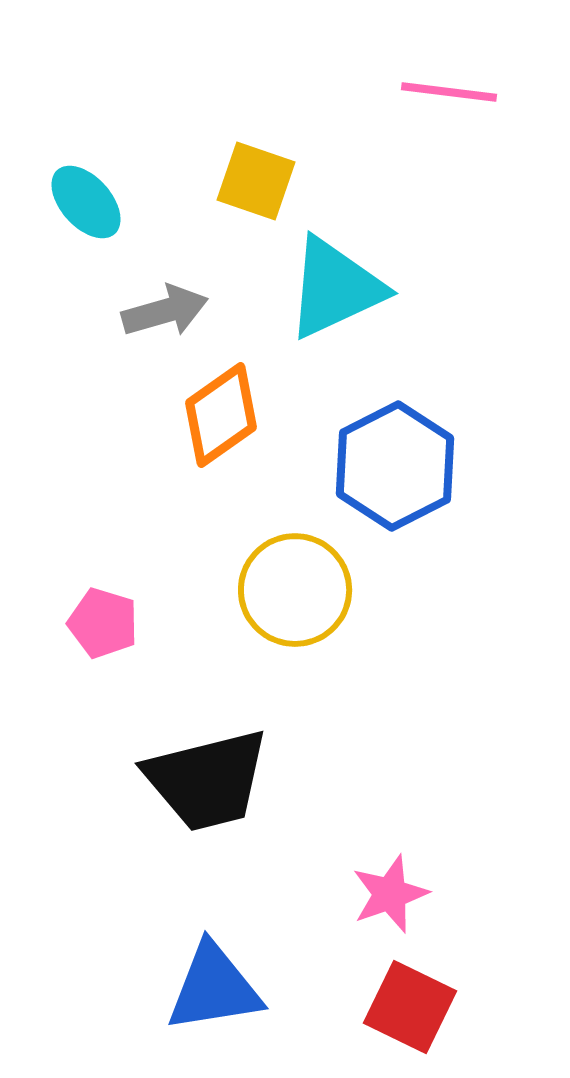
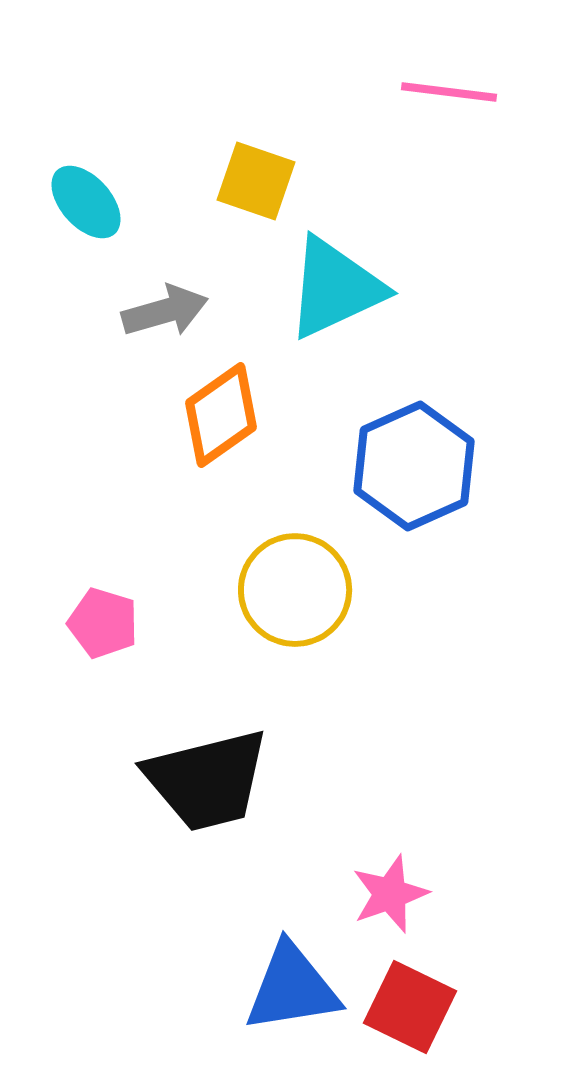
blue hexagon: moved 19 px right; rotated 3 degrees clockwise
blue triangle: moved 78 px right
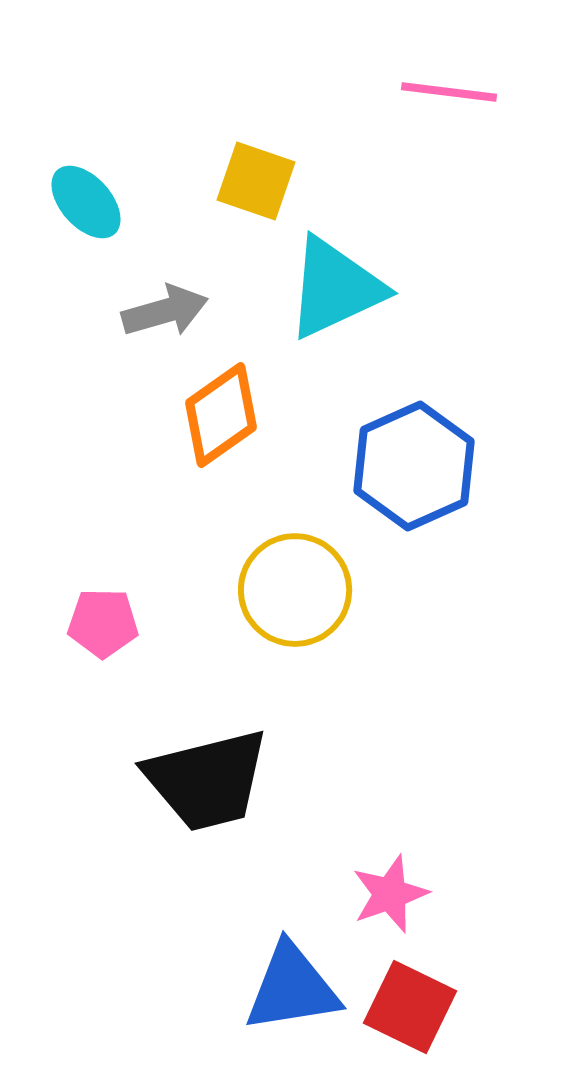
pink pentagon: rotated 16 degrees counterclockwise
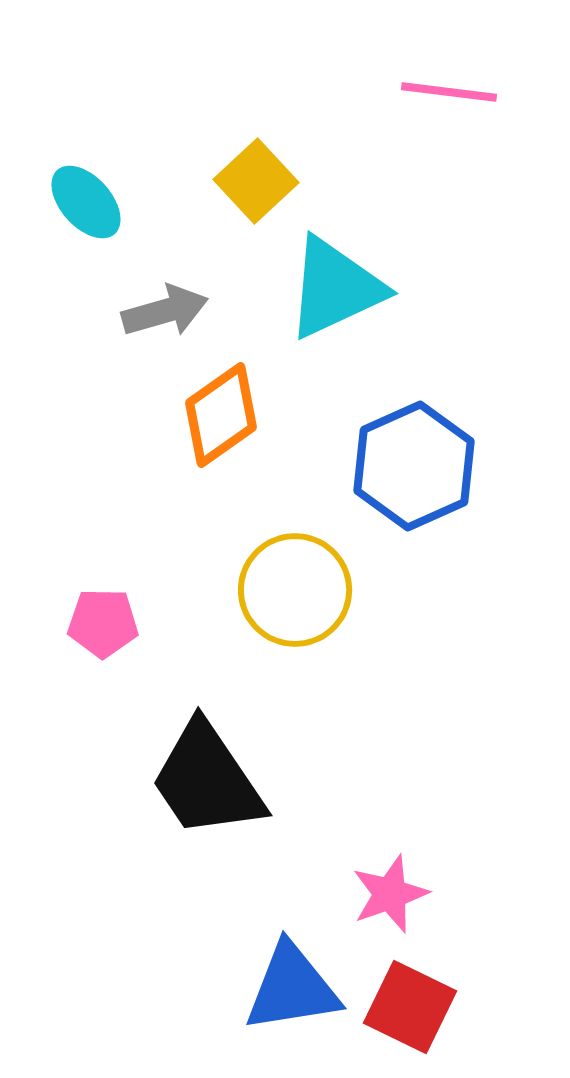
yellow square: rotated 28 degrees clockwise
black trapezoid: rotated 70 degrees clockwise
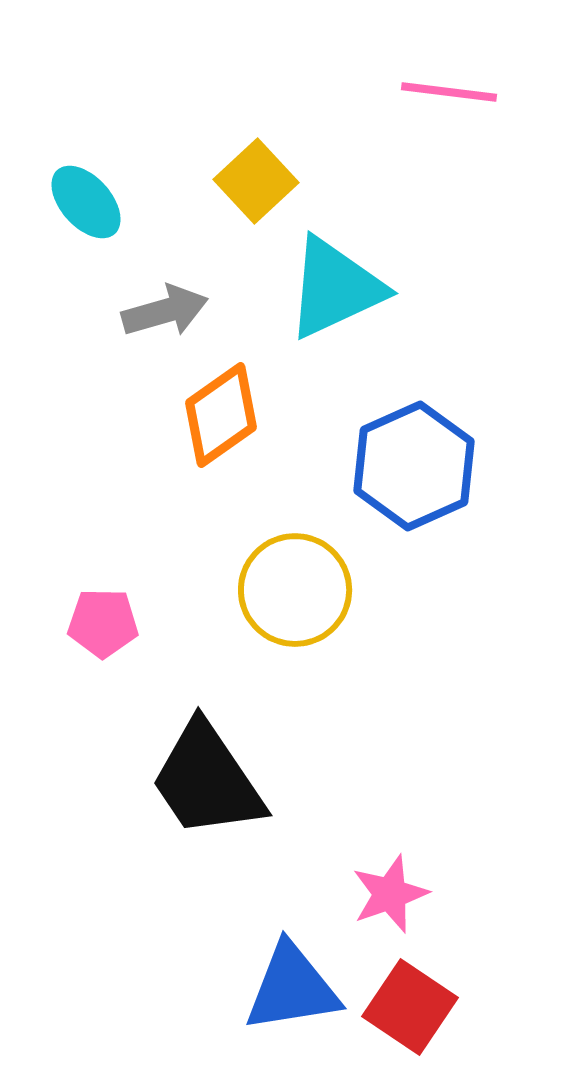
red square: rotated 8 degrees clockwise
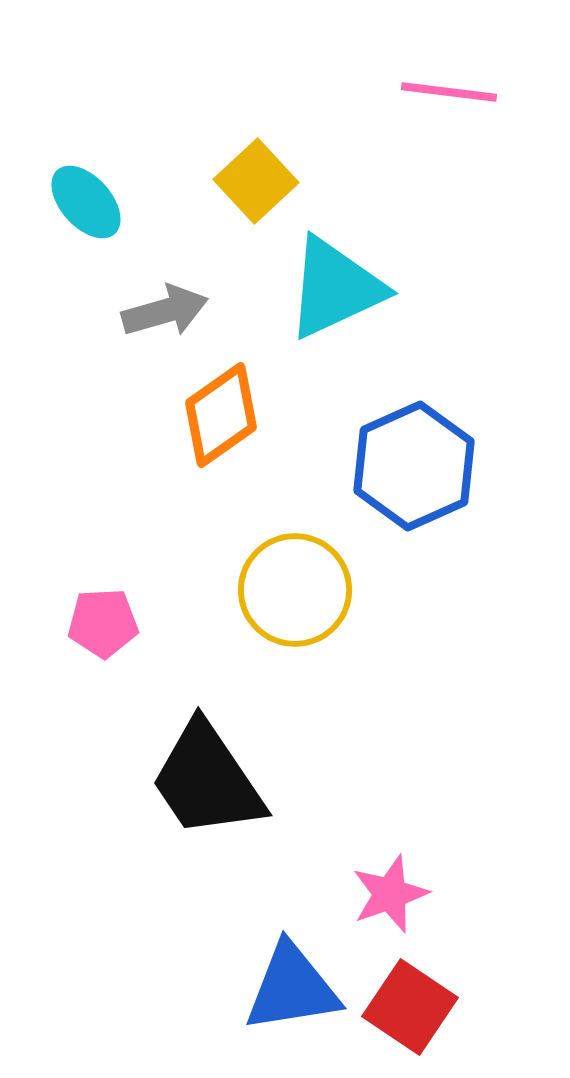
pink pentagon: rotated 4 degrees counterclockwise
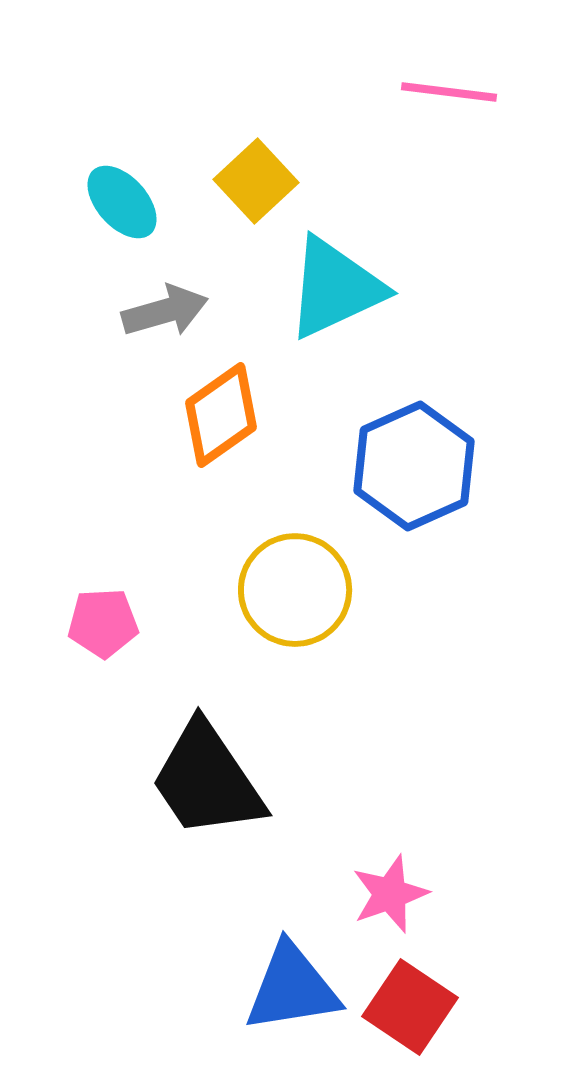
cyan ellipse: moved 36 px right
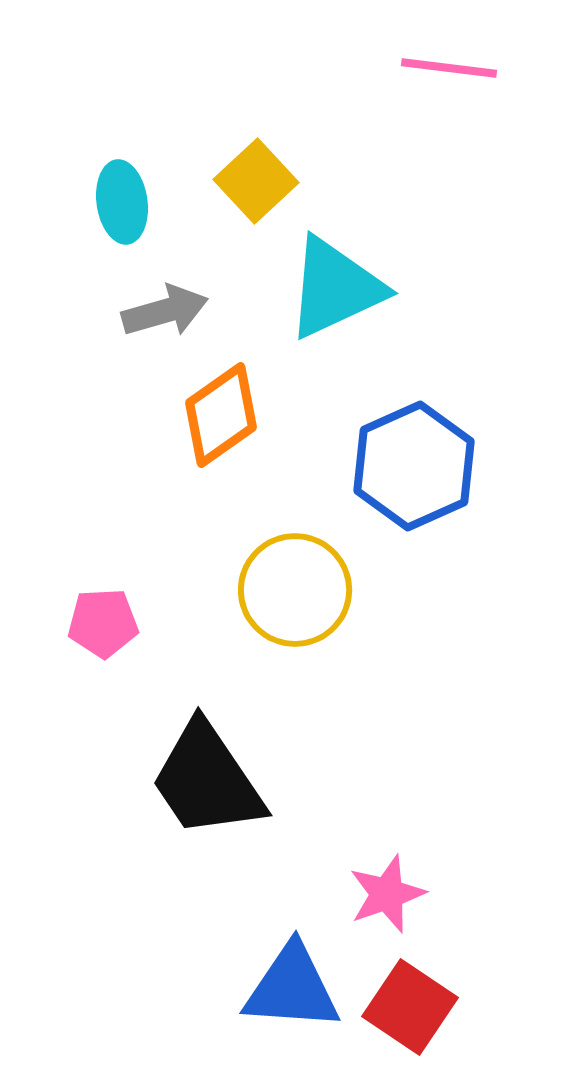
pink line: moved 24 px up
cyan ellipse: rotated 34 degrees clockwise
pink star: moved 3 px left
blue triangle: rotated 13 degrees clockwise
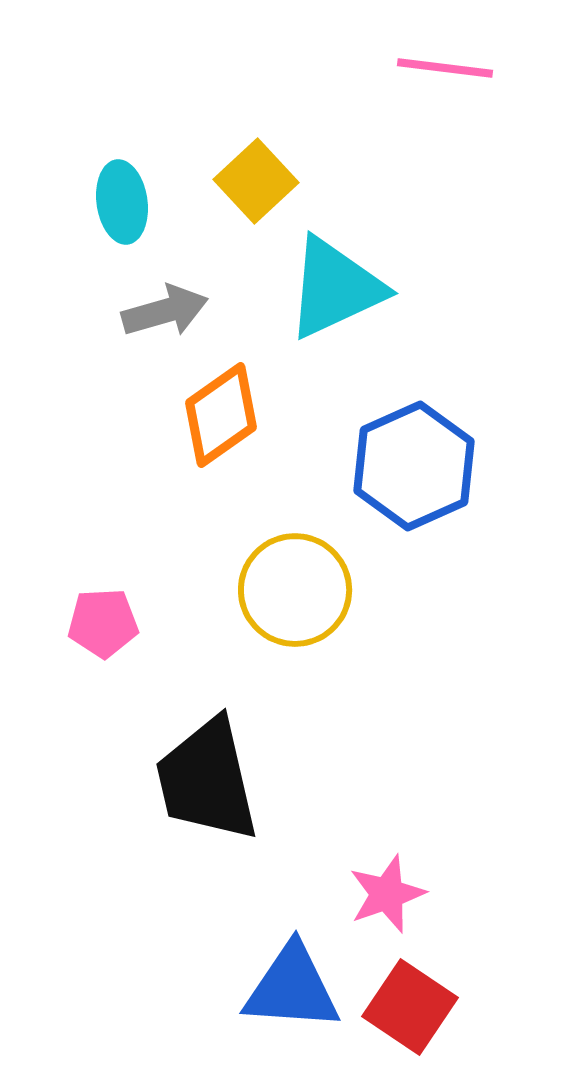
pink line: moved 4 px left
black trapezoid: rotated 21 degrees clockwise
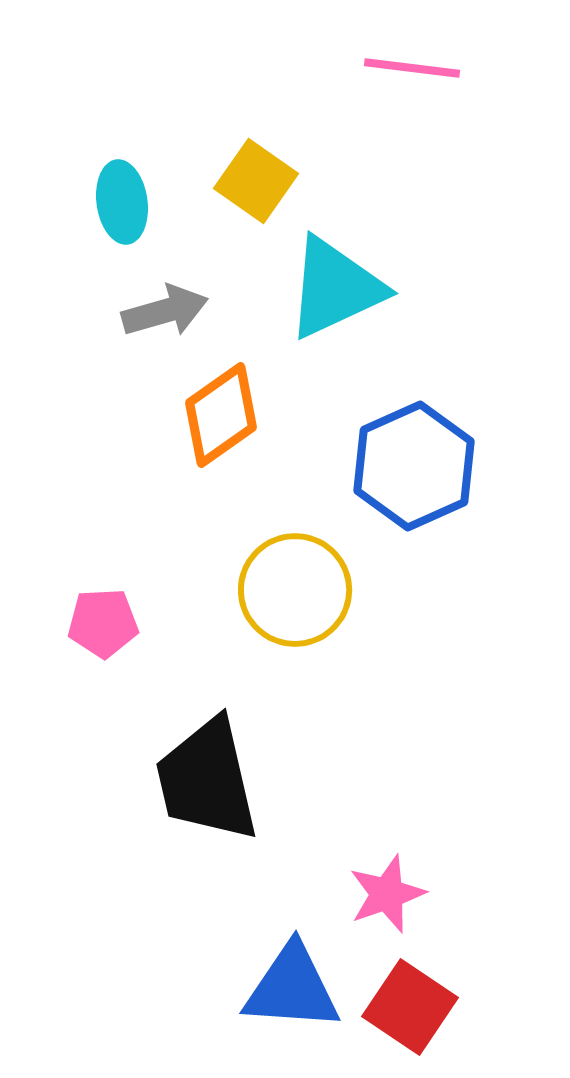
pink line: moved 33 px left
yellow square: rotated 12 degrees counterclockwise
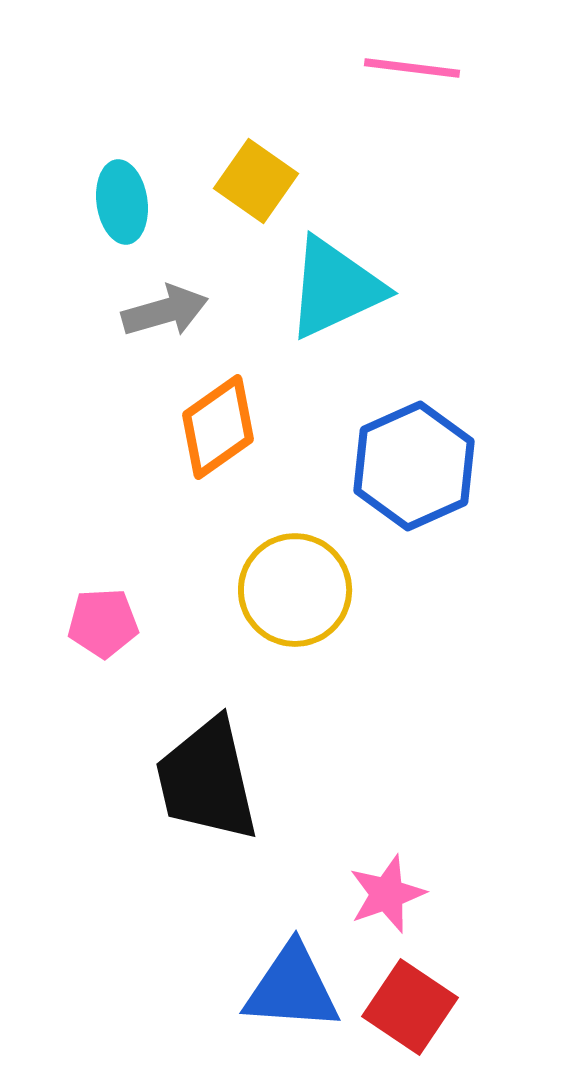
orange diamond: moved 3 px left, 12 px down
